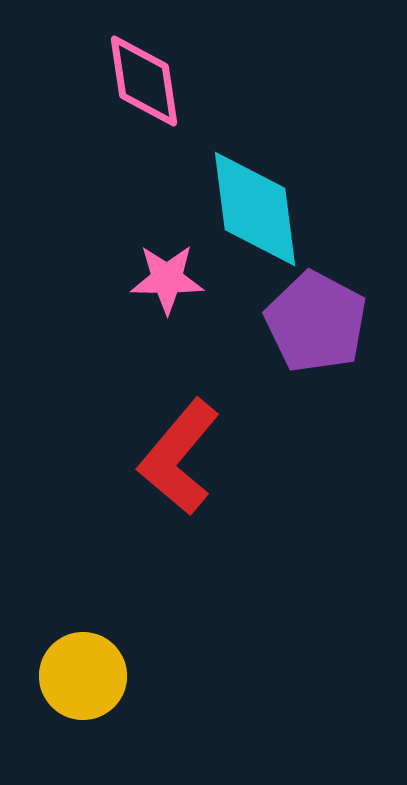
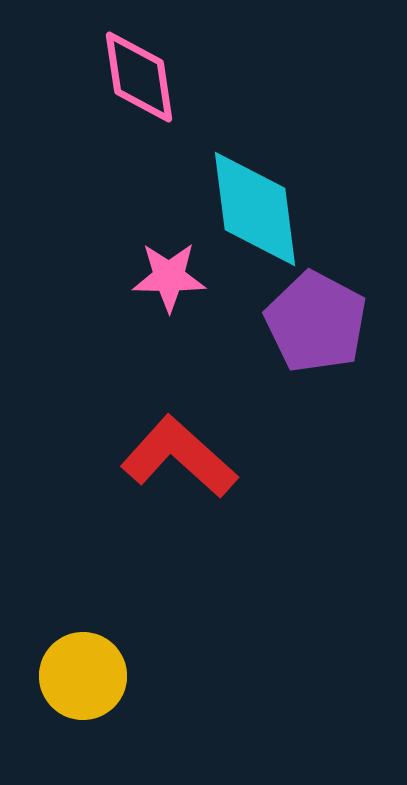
pink diamond: moved 5 px left, 4 px up
pink star: moved 2 px right, 2 px up
red L-shape: rotated 92 degrees clockwise
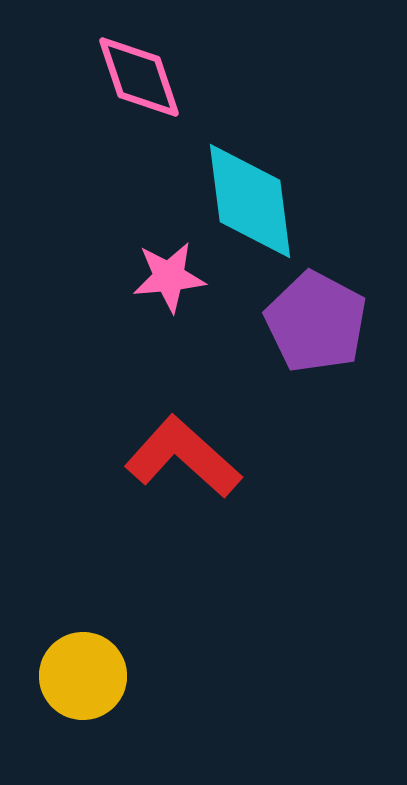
pink diamond: rotated 10 degrees counterclockwise
cyan diamond: moved 5 px left, 8 px up
pink star: rotated 6 degrees counterclockwise
red L-shape: moved 4 px right
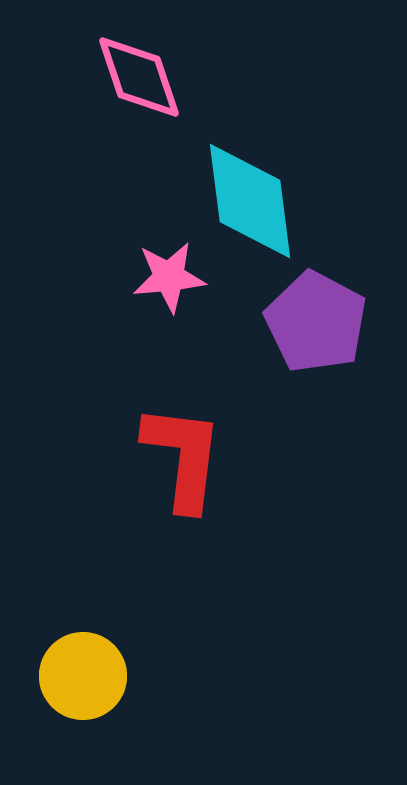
red L-shape: rotated 55 degrees clockwise
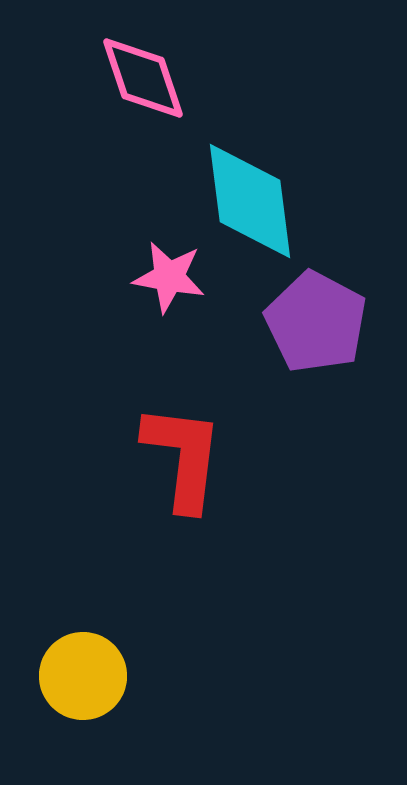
pink diamond: moved 4 px right, 1 px down
pink star: rotated 16 degrees clockwise
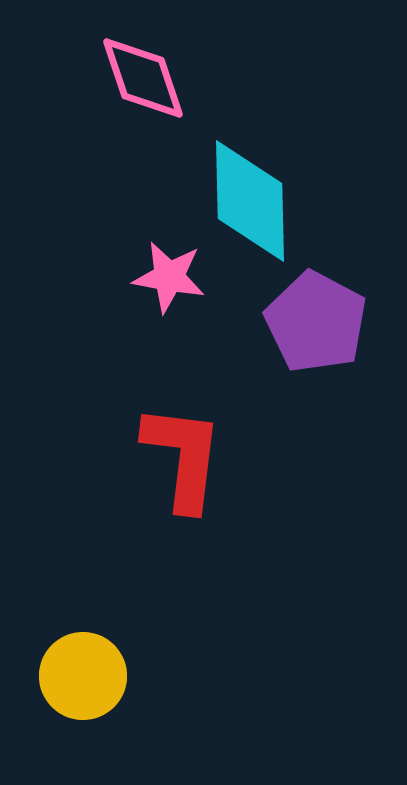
cyan diamond: rotated 6 degrees clockwise
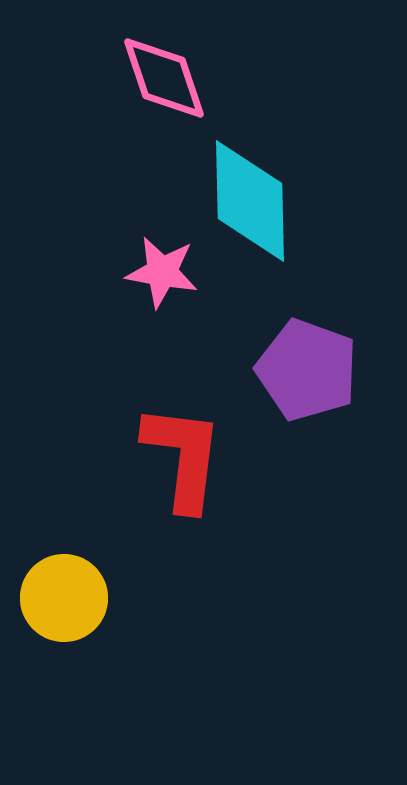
pink diamond: moved 21 px right
pink star: moved 7 px left, 5 px up
purple pentagon: moved 9 px left, 48 px down; rotated 8 degrees counterclockwise
yellow circle: moved 19 px left, 78 px up
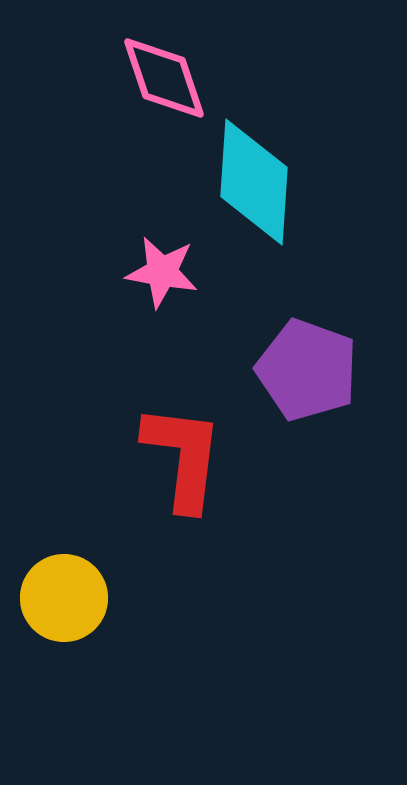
cyan diamond: moved 4 px right, 19 px up; rotated 5 degrees clockwise
